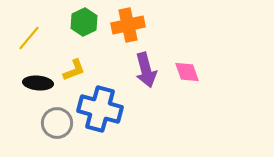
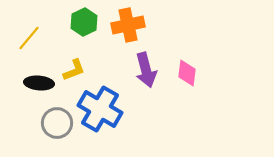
pink diamond: moved 1 px down; rotated 28 degrees clockwise
black ellipse: moved 1 px right
blue cross: rotated 15 degrees clockwise
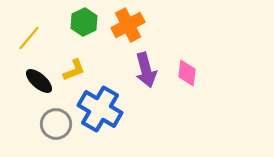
orange cross: rotated 16 degrees counterclockwise
black ellipse: moved 2 px up; rotated 36 degrees clockwise
gray circle: moved 1 px left, 1 px down
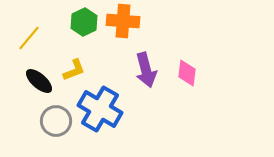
orange cross: moved 5 px left, 4 px up; rotated 32 degrees clockwise
gray circle: moved 3 px up
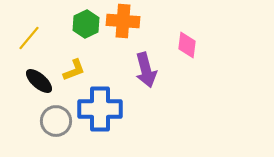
green hexagon: moved 2 px right, 2 px down
pink diamond: moved 28 px up
blue cross: rotated 30 degrees counterclockwise
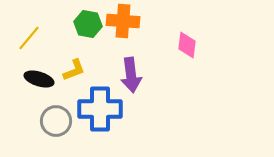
green hexagon: moved 2 px right; rotated 24 degrees counterclockwise
purple arrow: moved 15 px left, 5 px down; rotated 8 degrees clockwise
black ellipse: moved 2 px up; rotated 24 degrees counterclockwise
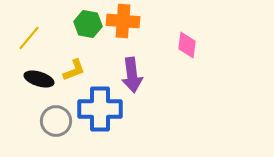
purple arrow: moved 1 px right
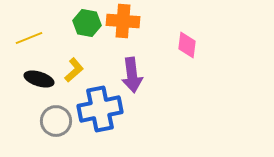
green hexagon: moved 1 px left, 1 px up
yellow line: rotated 28 degrees clockwise
yellow L-shape: rotated 20 degrees counterclockwise
blue cross: rotated 12 degrees counterclockwise
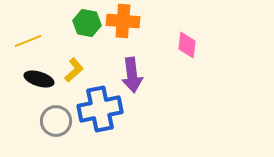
yellow line: moved 1 px left, 3 px down
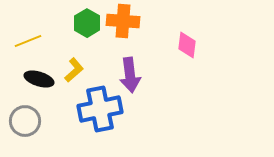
green hexagon: rotated 20 degrees clockwise
purple arrow: moved 2 px left
gray circle: moved 31 px left
